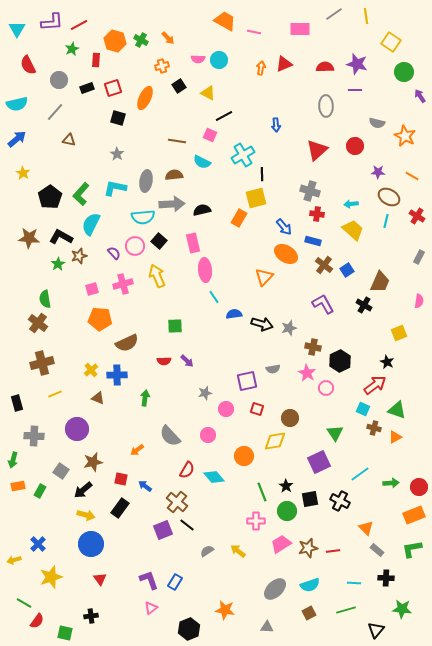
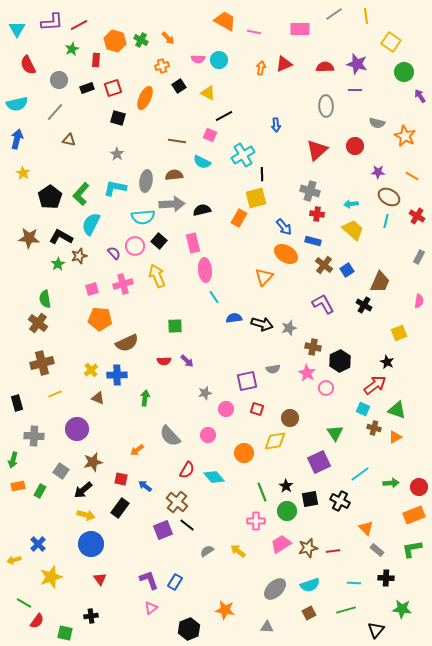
blue arrow at (17, 139): rotated 36 degrees counterclockwise
blue semicircle at (234, 314): moved 4 px down
orange circle at (244, 456): moved 3 px up
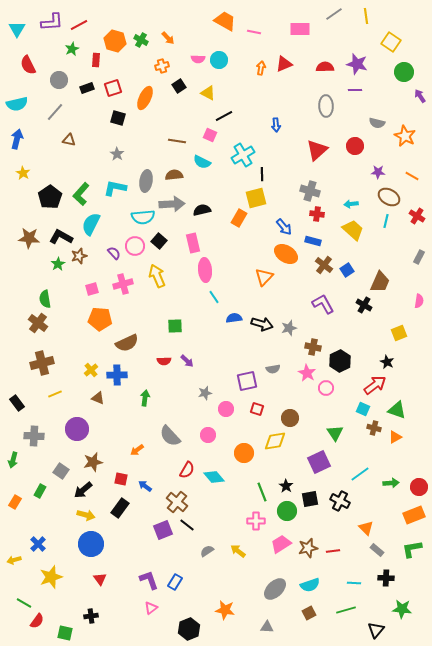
black rectangle at (17, 403): rotated 21 degrees counterclockwise
orange rectangle at (18, 486): moved 3 px left, 16 px down; rotated 48 degrees counterclockwise
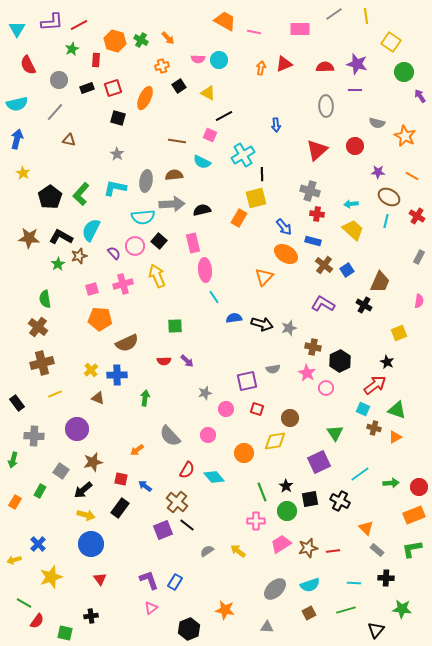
cyan semicircle at (91, 224): moved 6 px down
purple L-shape at (323, 304): rotated 30 degrees counterclockwise
brown cross at (38, 323): moved 4 px down
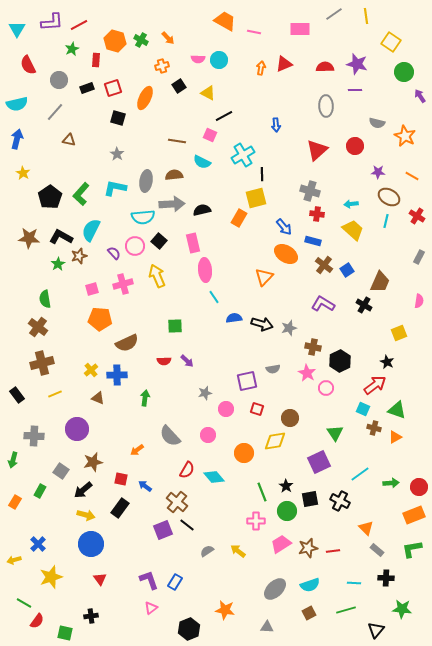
black rectangle at (17, 403): moved 8 px up
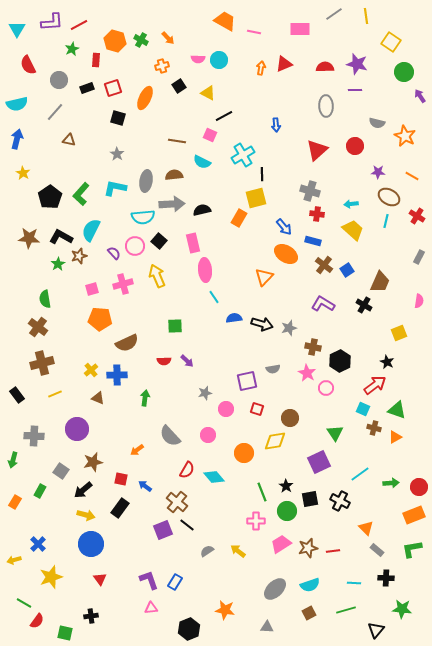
pink triangle at (151, 608): rotated 32 degrees clockwise
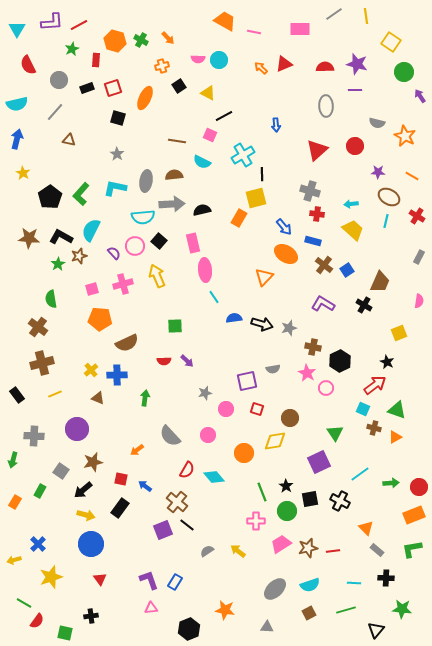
orange arrow at (261, 68): rotated 56 degrees counterclockwise
green semicircle at (45, 299): moved 6 px right
